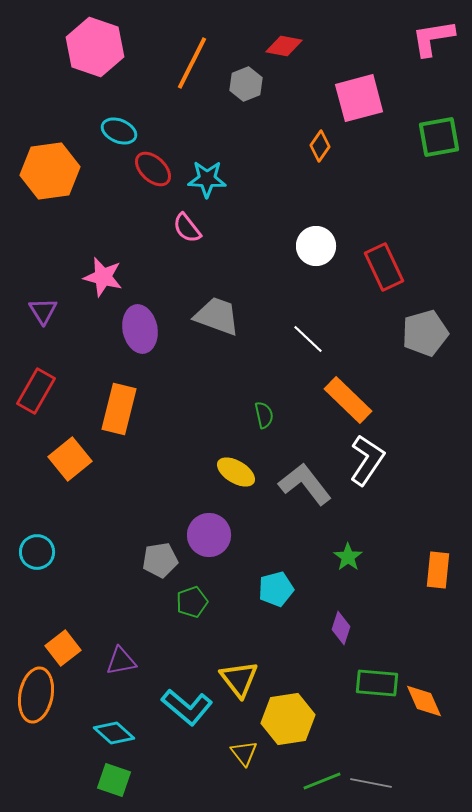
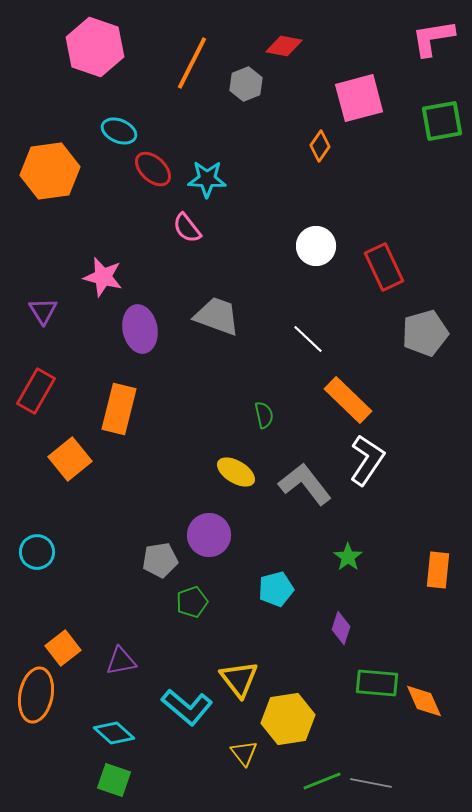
green square at (439, 137): moved 3 px right, 16 px up
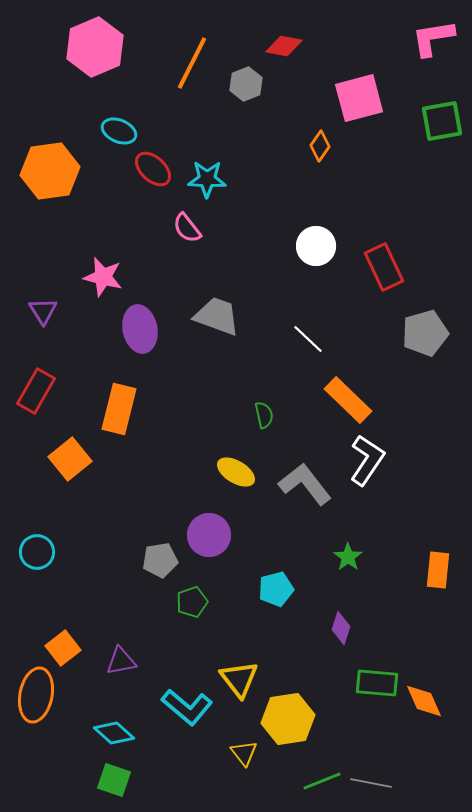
pink hexagon at (95, 47): rotated 18 degrees clockwise
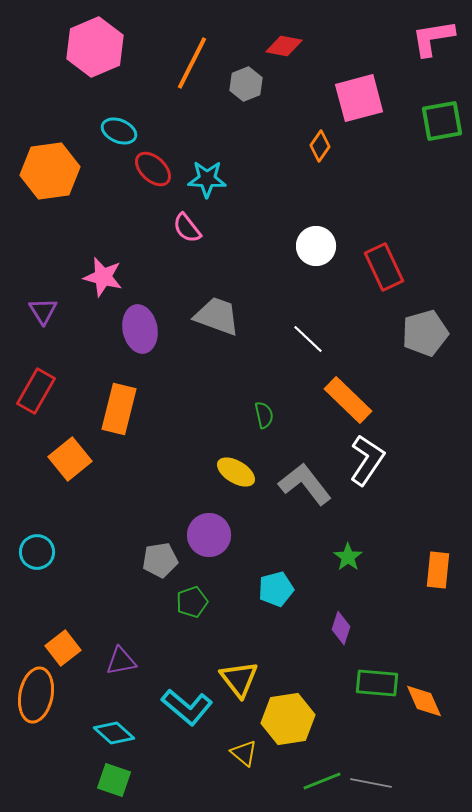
yellow triangle at (244, 753): rotated 12 degrees counterclockwise
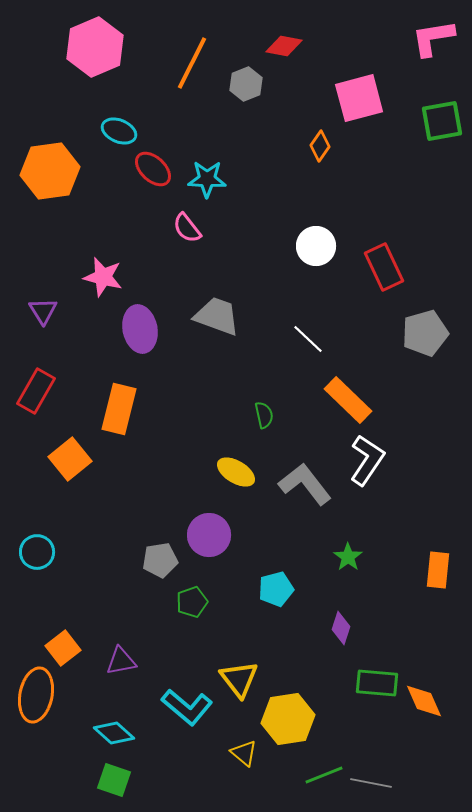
green line at (322, 781): moved 2 px right, 6 px up
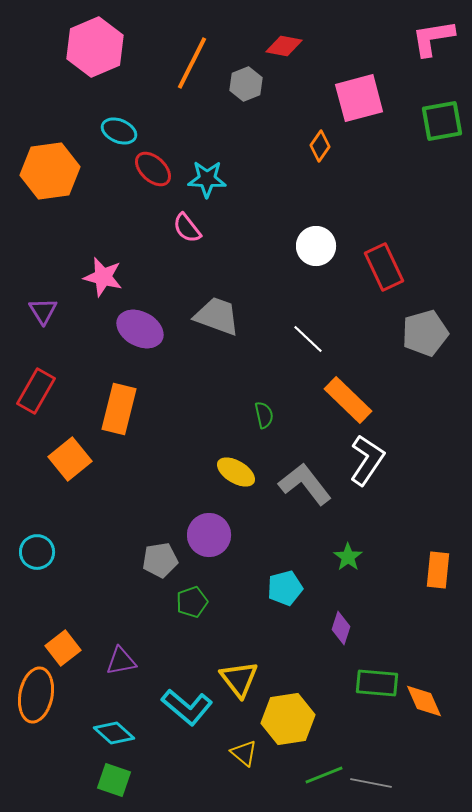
purple ellipse at (140, 329): rotated 51 degrees counterclockwise
cyan pentagon at (276, 589): moved 9 px right, 1 px up
